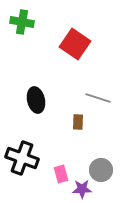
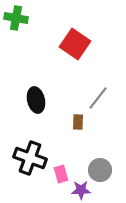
green cross: moved 6 px left, 4 px up
gray line: rotated 70 degrees counterclockwise
black cross: moved 8 px right
gray circle: moved 1 px left
purple star: moved 1 px left, 1 px down
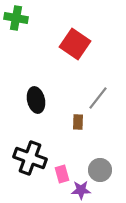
pink rectangle: moved 1 px right
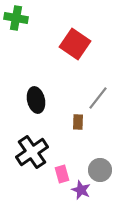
black cross: moved 2 px right, 6 px up; rotated 36 degrees clockwise
purple star: rotated 24 degrees clockwise
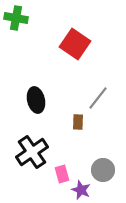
gray circle: moved 3 px right
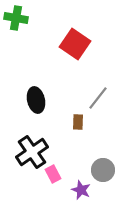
pink rectangle: moved 9 px left; rotated 12 degrees counterclockwise
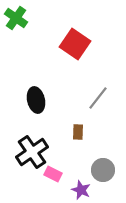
green cross: rotated 25 degrees clockwise
brown rectangle: moved 10 px down
pink rectangle: rotated 36 degrees counterclockwise
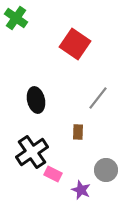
gray circle: moved 3 px right
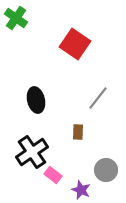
pink rectangle: moved 1 px down; rotated 12 degrees clockwise
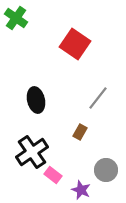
brown rectangle: moved 2 px right; rotated 28 degrees clockwise
